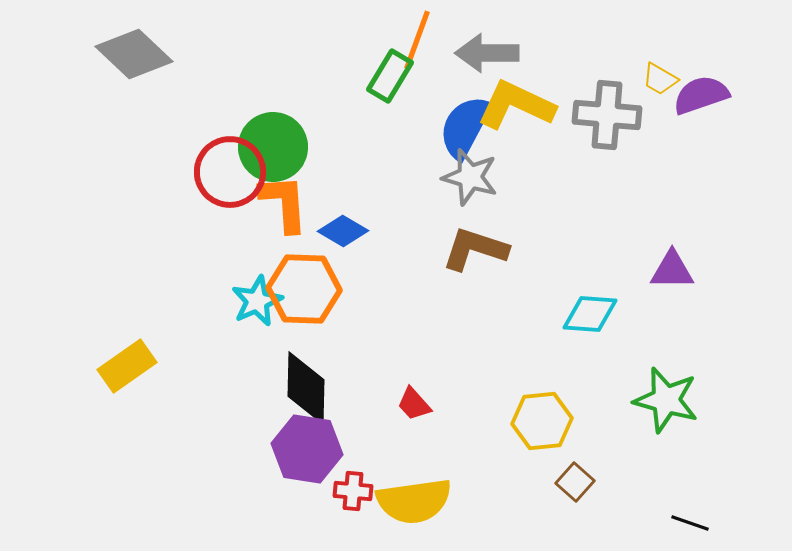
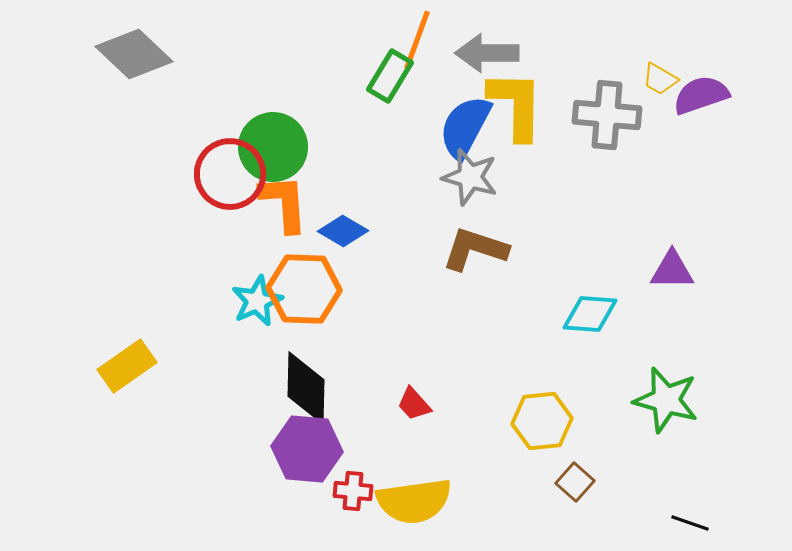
yellow L-shape: rotated 66 degrees clockwise
red circle: moved 2 px down
purple hexagon: rotated 4 degrees counterclockwise
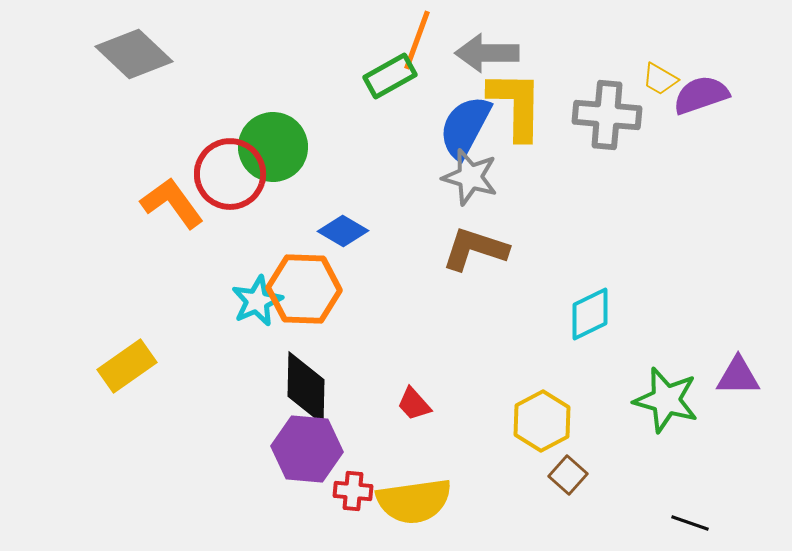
green rectangle: rotated 30 degrees clockwise
orange L-shape: moved 112 px left; rotated 32 degrees counterclockwise
purple triangle: moved 66 px right, 106 px down
cyan diamond: rotated 30 degrees counterclockwise
yellow hexagon: rotated 22 degrees counterclockwise
brown square: moved 7 px left, 7 px up
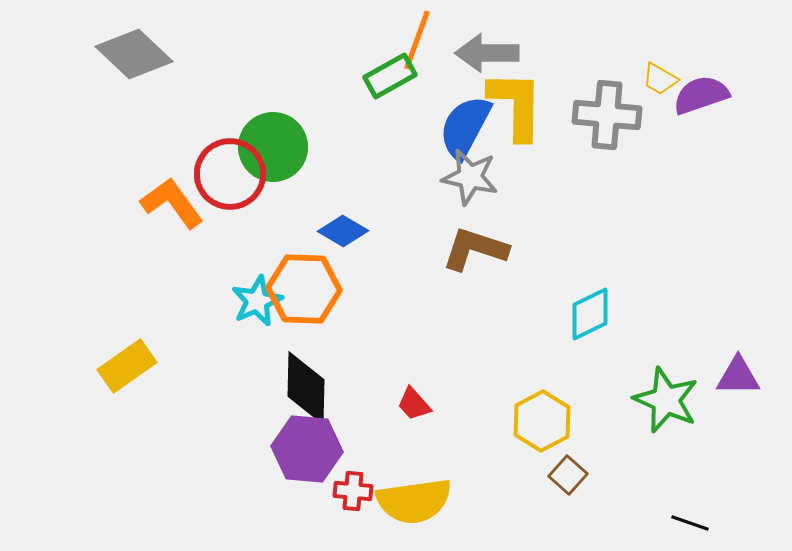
gray star: rotated 4 degrees counterclockwise
green star: rotated 8 degrees clockwise
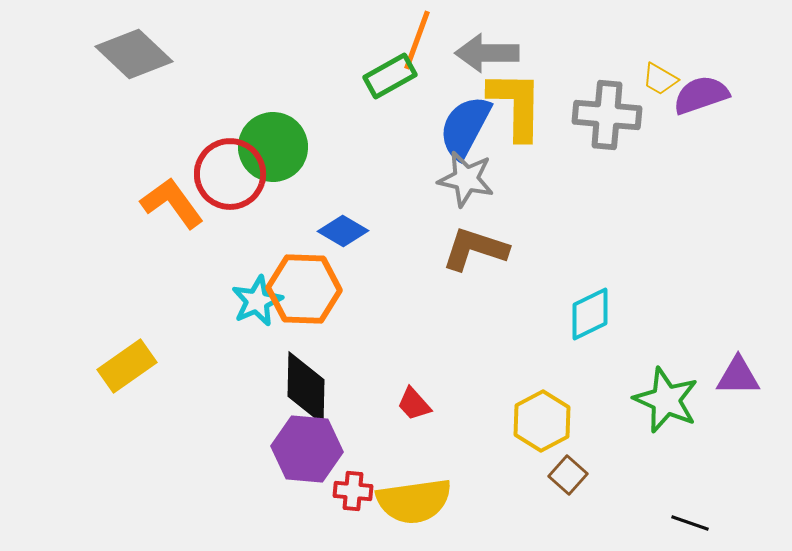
gray star: moved 4 px left, 2 px down
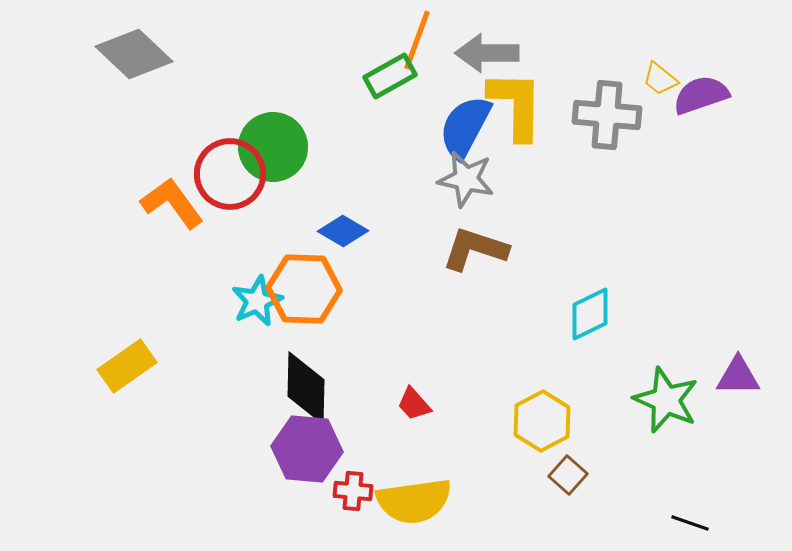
yellow trapezoid: rotated 9 degrees clockwise
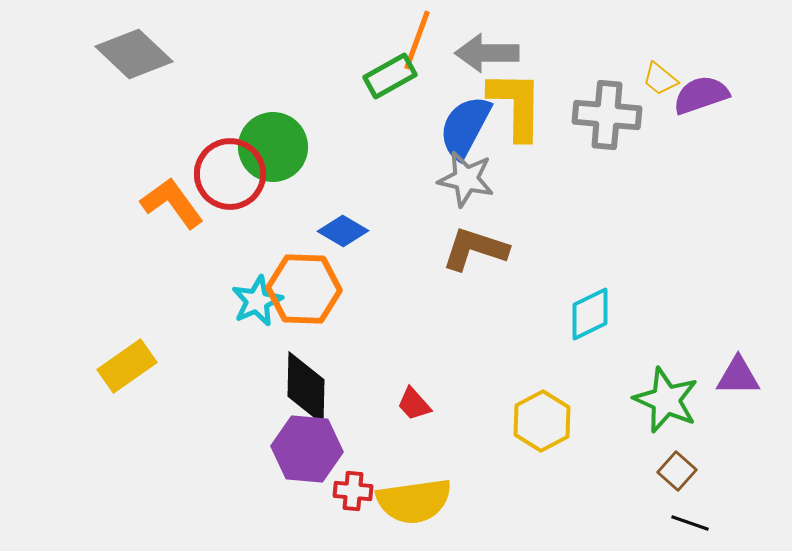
brown square: moved 109 px right, 4 px up
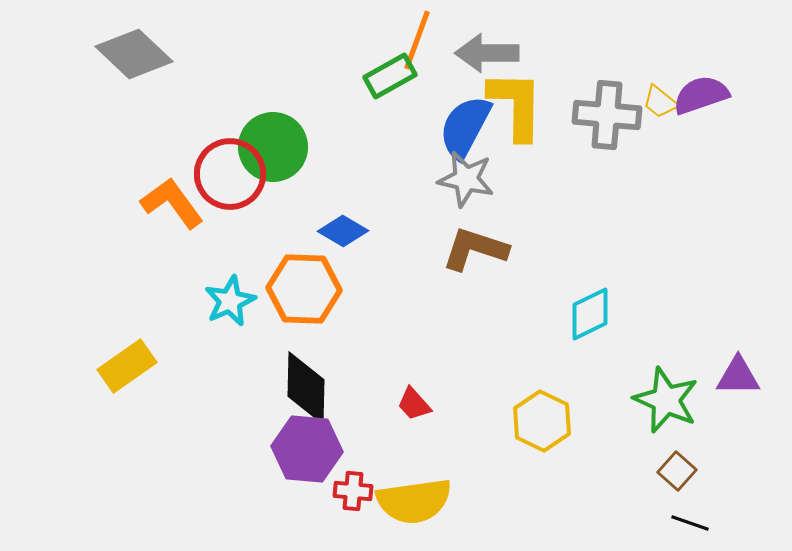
yellow trapezoid: moved 23 px down
cyan star: moved 27 px left
yellow hexagon: rotated 6 degrees counterclockwise
